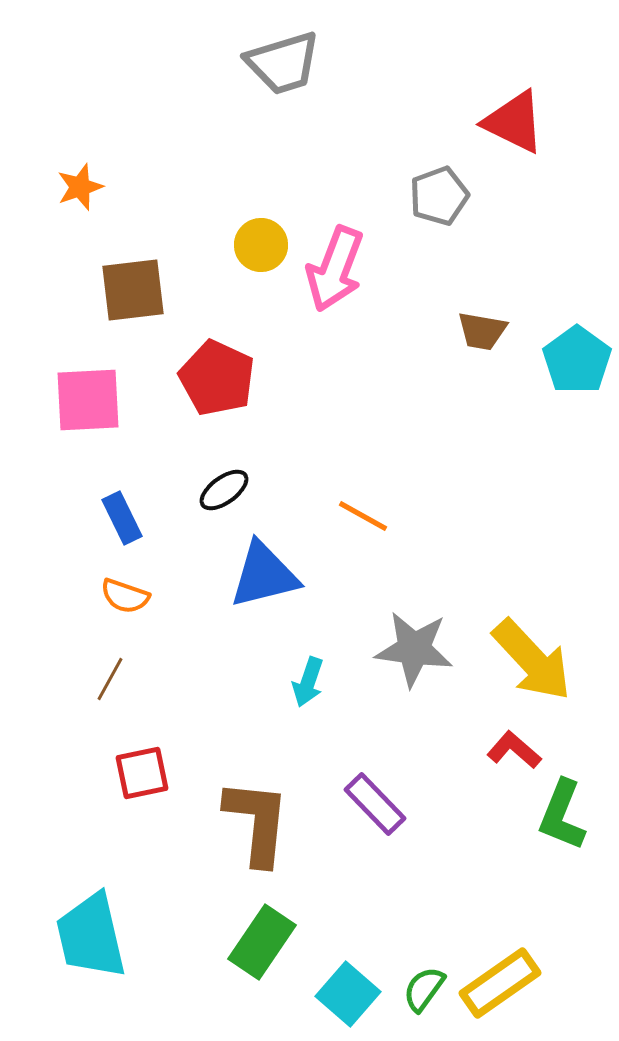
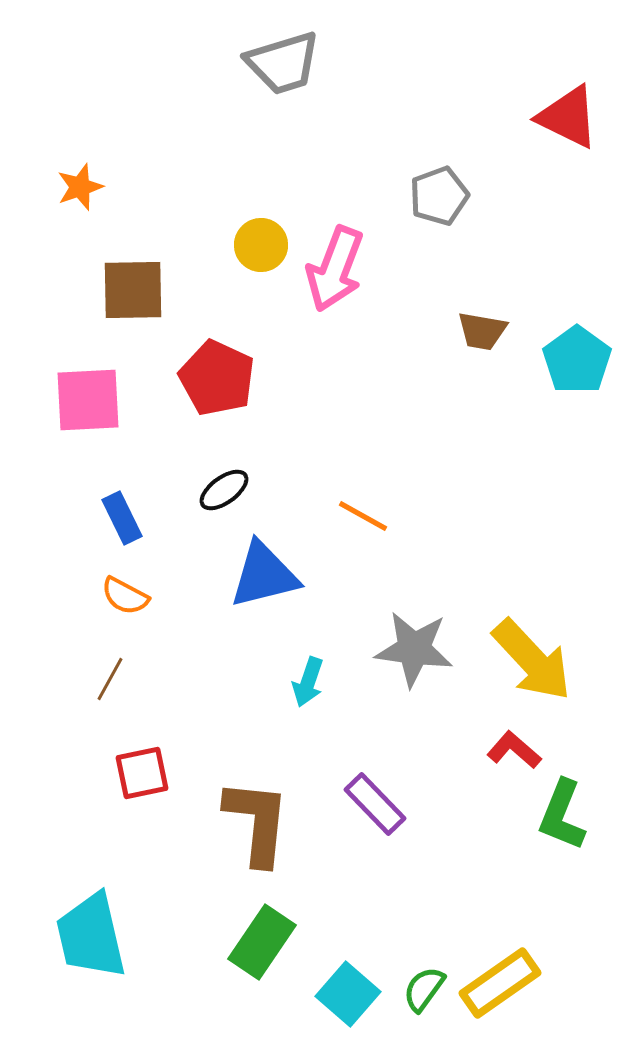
red triangle: moved 54 px right, 5 px up
brown square: rotated 6 degrees clockwise
orange semicircle: rotated 9 degrees clockwise
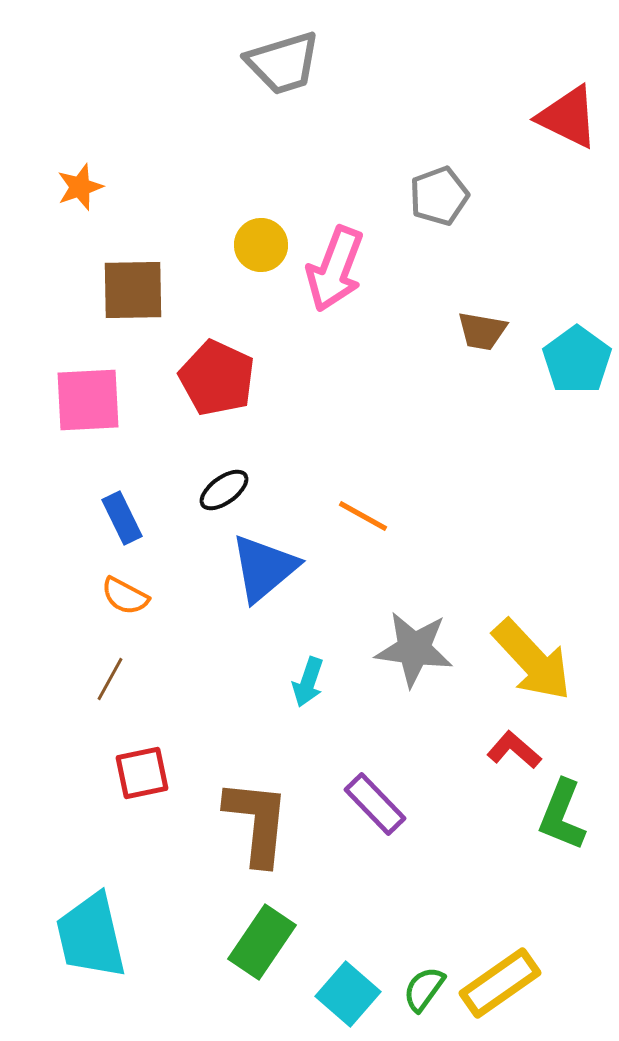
blue triangle: moved 7 px up; rotated 26 degrees counterclockwise
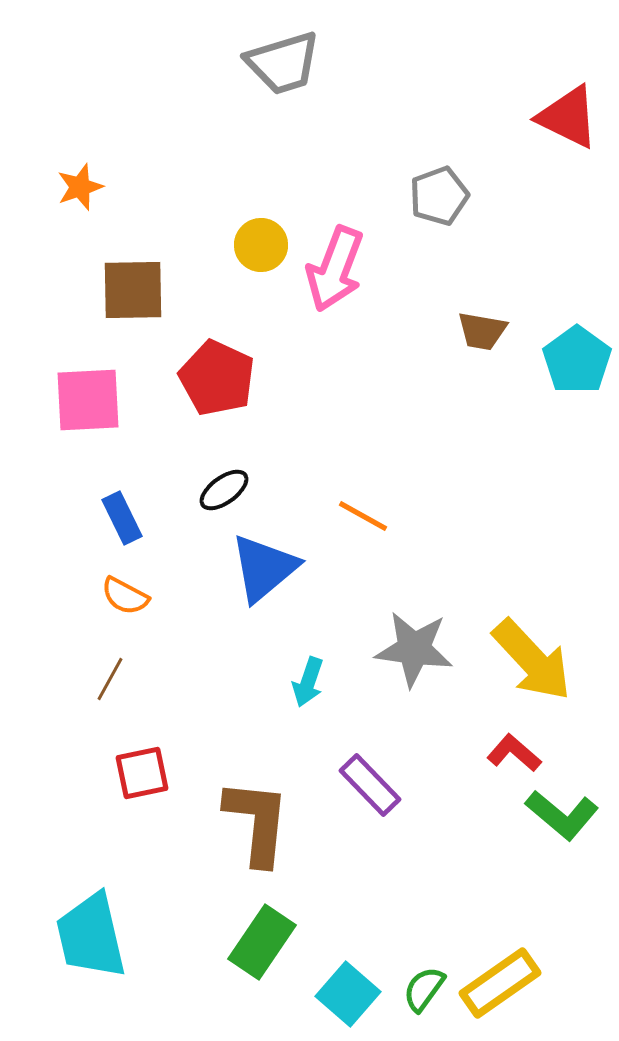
red L-shape: moved 3 px down
purple rectangle: moved 5 px left, 19 px up
green L-shape: rotated 72 degrees counterclockwise
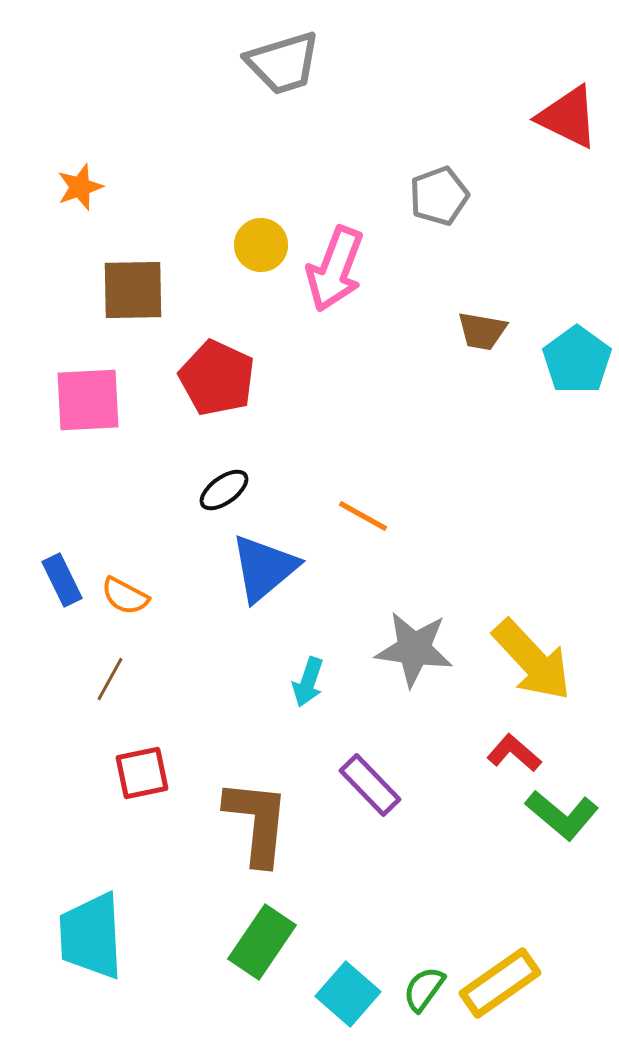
blue rectangle: moved 60 px left, 62 px down
cyan trapezoid: rotated 10 degrees clockwise
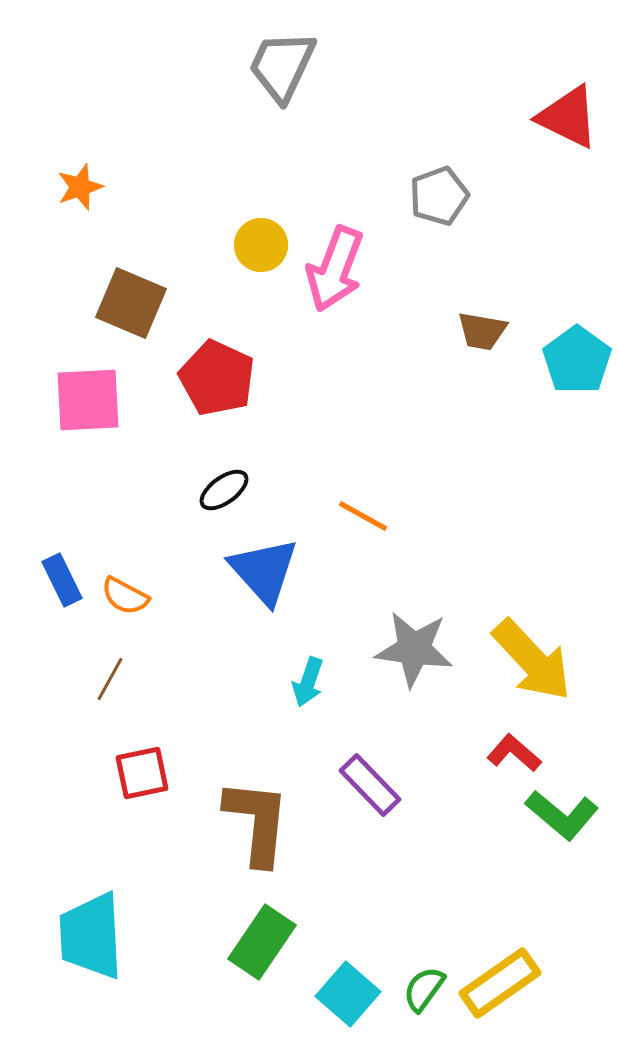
gray trapezoid: moved 1 px left, 3 px down; rotated 132 degrees clockwise
brown square: moved 2 px left, 13 px down; rotated 24 degrees clockwise
blue triangle: moved 3 px down; rotated 32 degrees counterclockwise
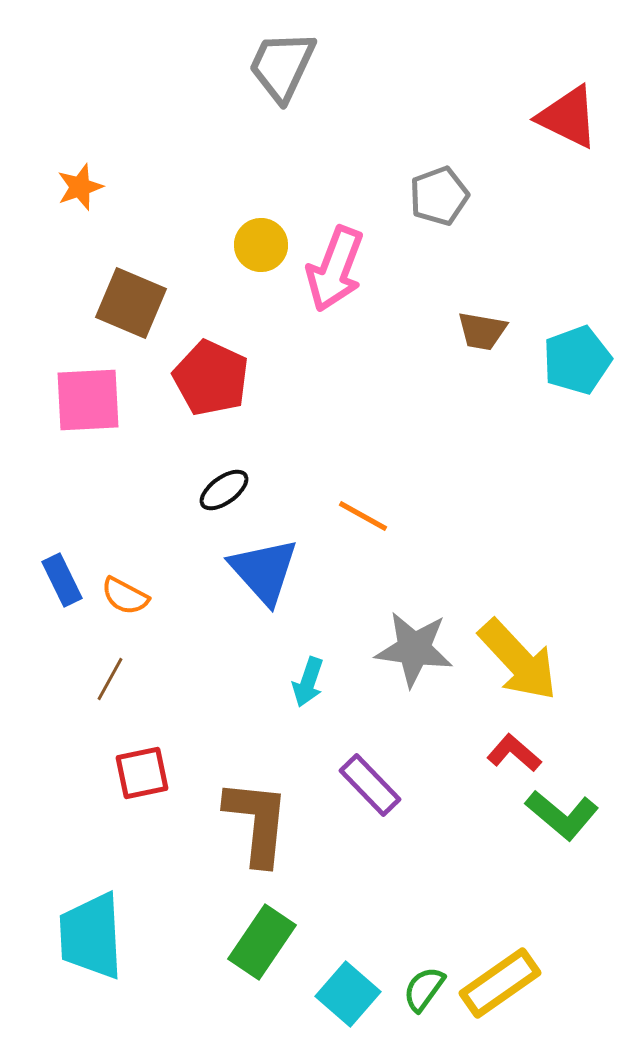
cyan pentagon: rotated 16 degrees clockwise
red pentagon: moved 6 px left
yellow arrow: moved 14 px left
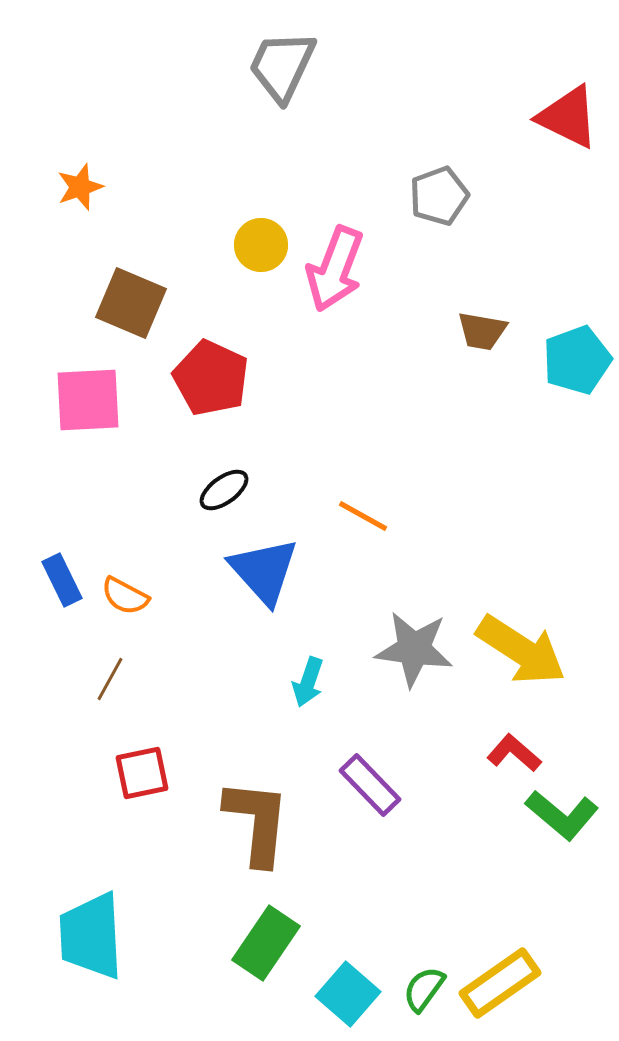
yellow arrow: moved 3 px right, 10 px up; rotated 14 degrees counterclockwise
green rectangle: moved 4 px right, 1 px down
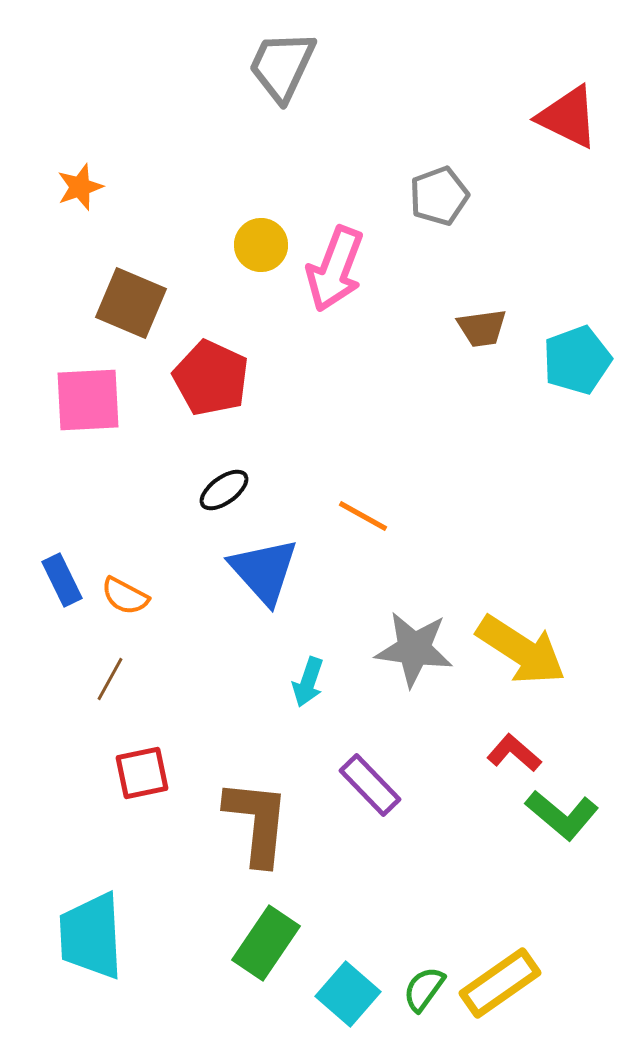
brown trapezoid: moved 3 px up; rotated 18 degrees counterclockwise
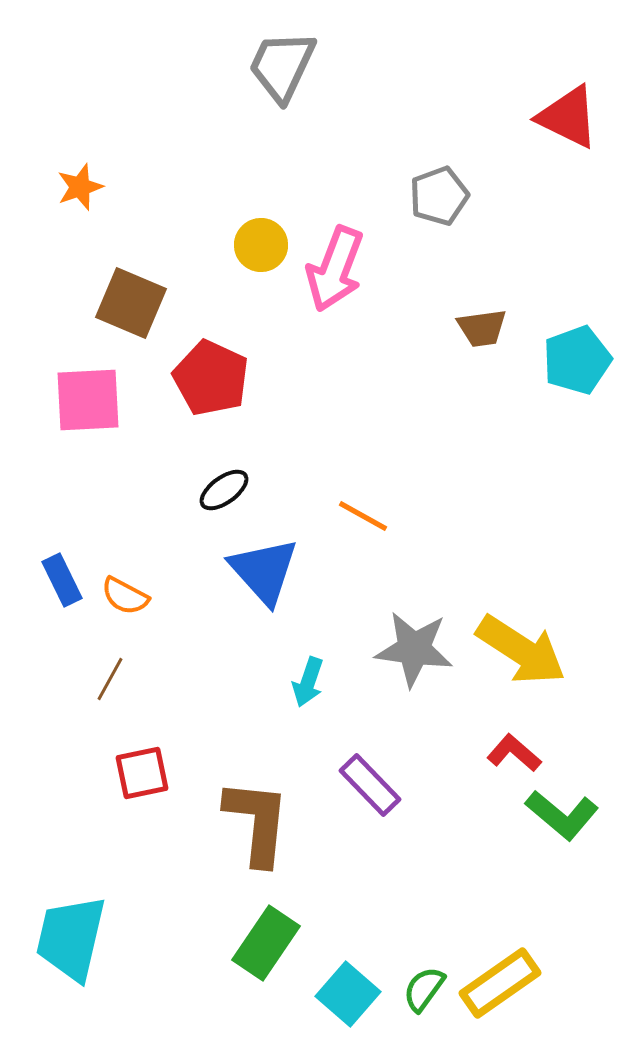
cyan trapezoid: moved 20 px left, 2 px down; rotated 16 degrees clockwise
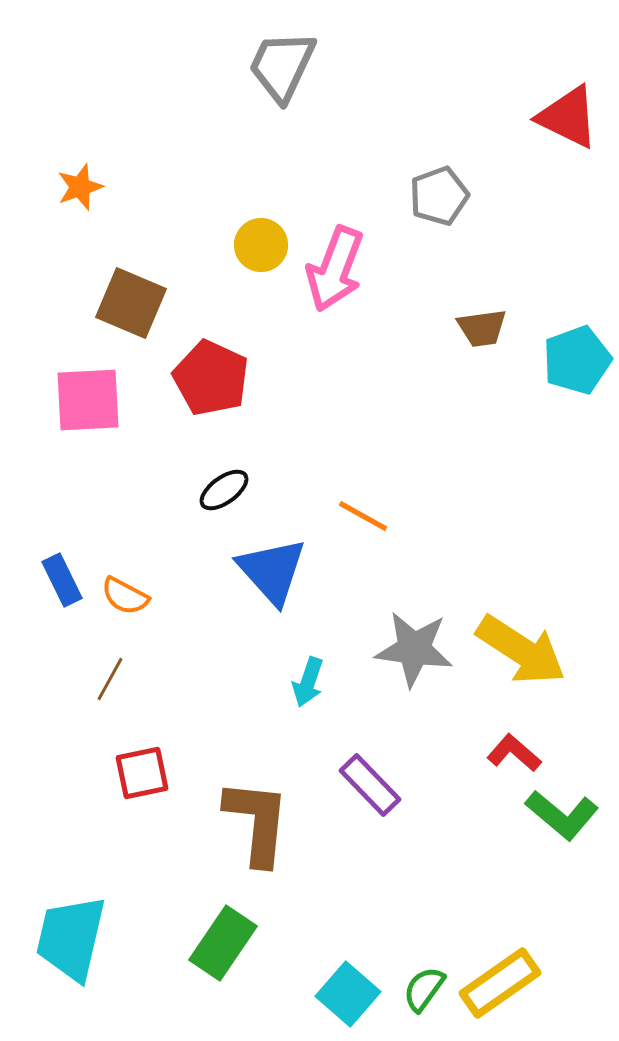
blue triangle: moved 8 px right
green rectangle: moved 43 px left
